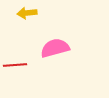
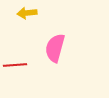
pink semicircle: rotated 60 degrees counterclockwise
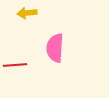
pink semicircle: rotated 12 degrees counterclockwise
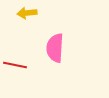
red line: rotated 15 degrees clockwise
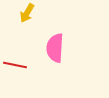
yellow arrow: rotated 54 degrees counterclockwise
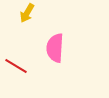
red line: moved 1 px right, 1 px down; rotated 20 degrees clockwise
